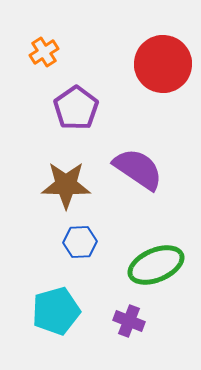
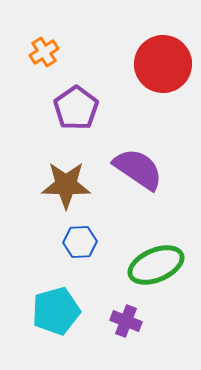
purple cross: moved 3 px left
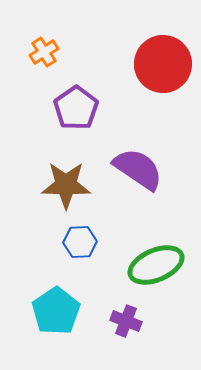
cyan pentagon: rotated 18 degrees counterclockwise
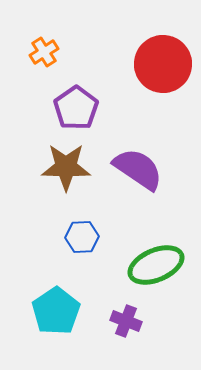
brown star: moved 18 px up
blue hexagon: moved 2 px right, 5 px up
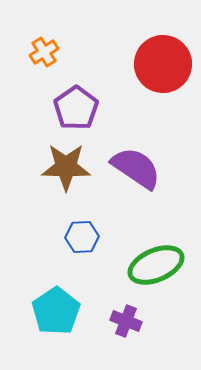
purple semicircle: moved 2 px left, 1 px up
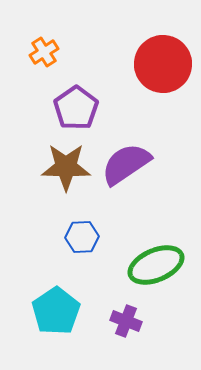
purple semicircle: moved 10 px left, 4 px up; rotated 68 degrees counterclockwise
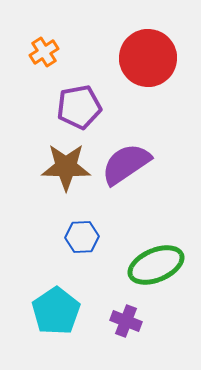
red circle: moved 15 px left, 6 px up
purple pentagon: moved 3 px right, 1 px up; rotated 24 degrees clockwise
